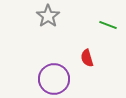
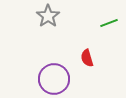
green line: moved 1 px right, 2 px up; rotated 42 degrees counterclockwise
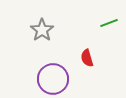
gray star: moved 6 px left, 14 px down
purple circle: moved 1 px left
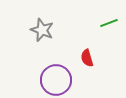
gray star: rotated 15 degrees counterclockwise
purple circle: moved 3 px right, 1 px down
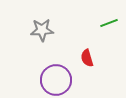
gray star: rotated 25 degrees counterclockwise
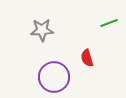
purple circle: moved 2 px left, 3 px up
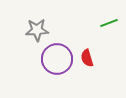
gray star: moved 5 px left
purple circle: moved 3 px right, 18 px up
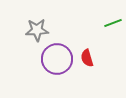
green line: moved 4 px right
